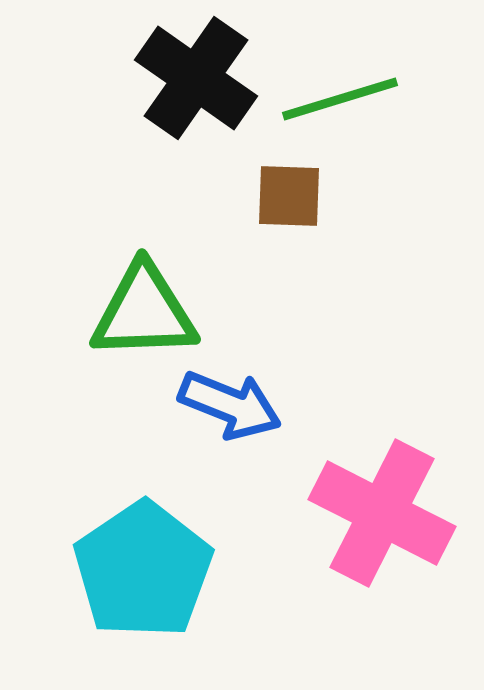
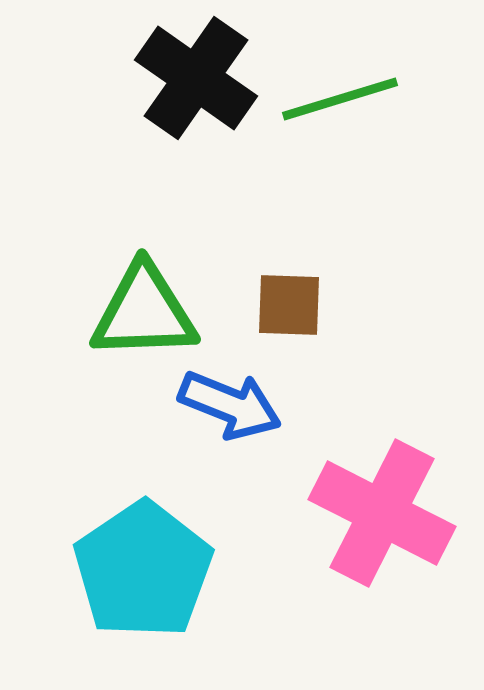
brown square: moved 109 px down
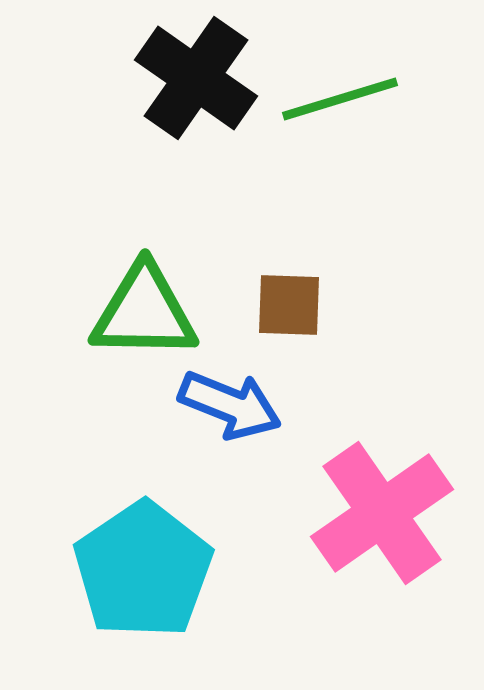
green triangle: rotated 3 degrees clockwise
pink cross: rotated 28 degrees clockwise
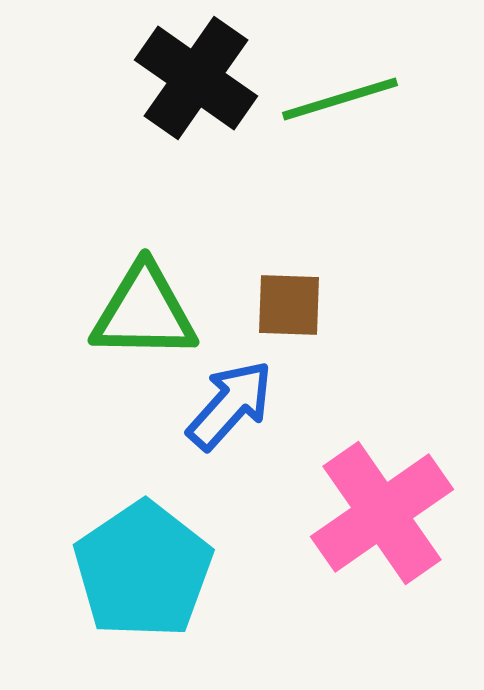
blue arrow: rotated 70 degrees counterclockwise
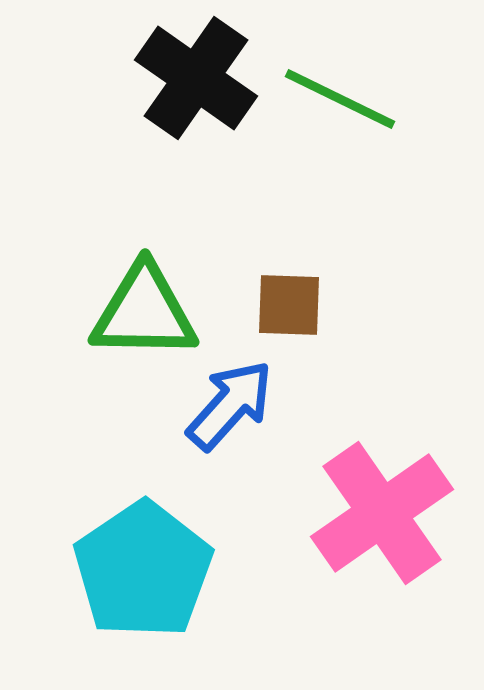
green line: rotated 43 degrees clockwise
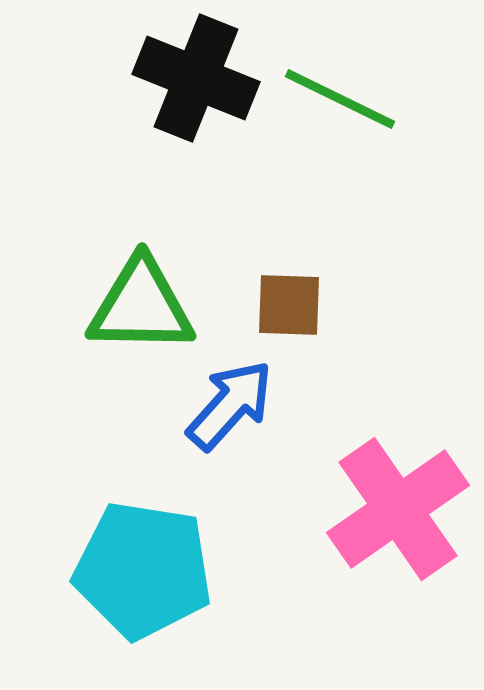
black cross: rotated 13 degrees counterclockwise
green triangle: moved 3 px left, 6 px up
pink cross: moved 16 px right, 4 px up
cyan pentagon: rotated 29 degrees counterclockwise
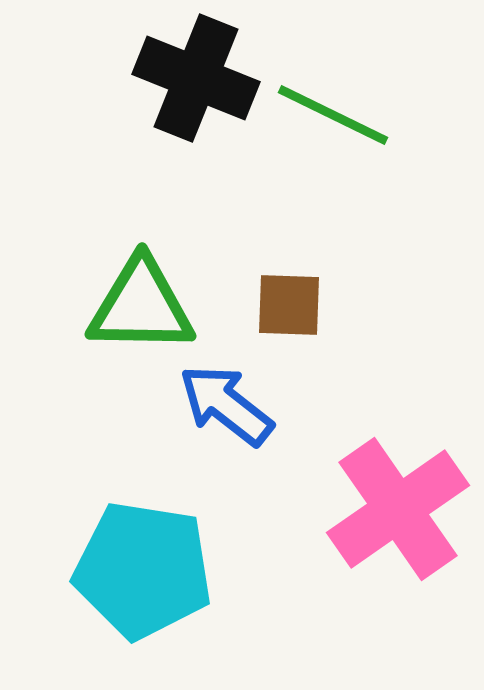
green line: moved 7 px left, 16 px down
blue arrow: moved 4 px left; rotated 94 degrees counterclockwise
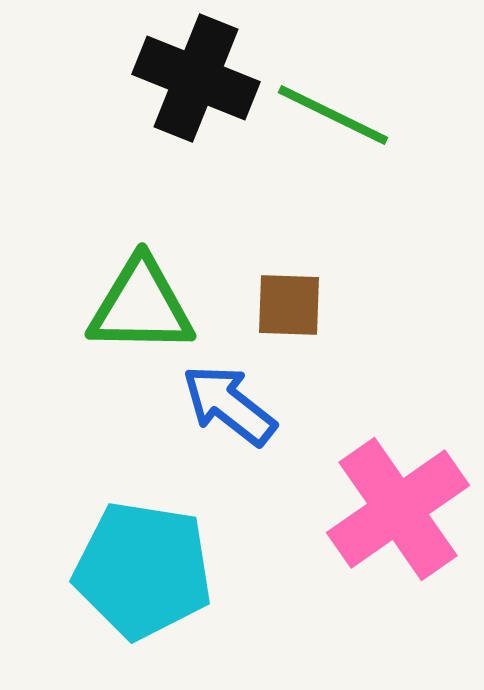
blue arrow: moved 3 px right
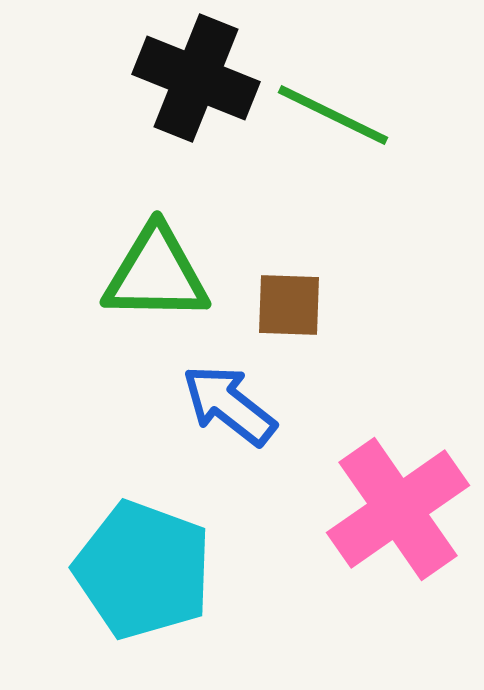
green triangle: moved 15 px right, 32 px up
cyan pentagon: rotated 11 degrees clockwise
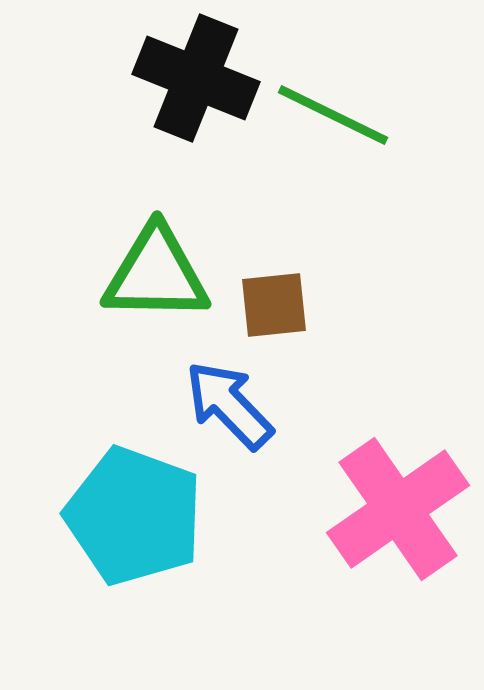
brown square: moved 15 px left; rotated 8 degrees counterclockwise
blue arrow: rotated 8 degrees clockwise
cyan pentagon: moved 9 px left, 54 px up
